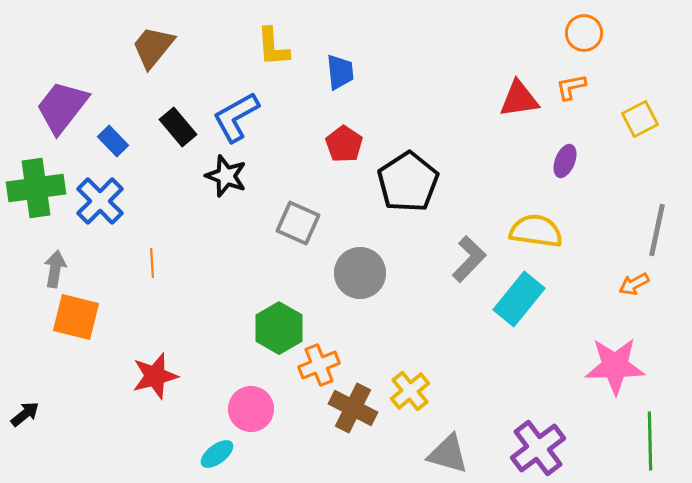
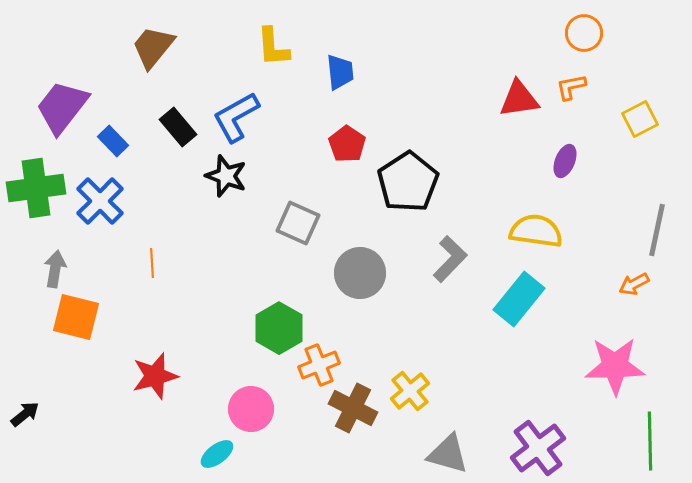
red pentagon: moved 3 px right
gray L-shape: moved 19 px left
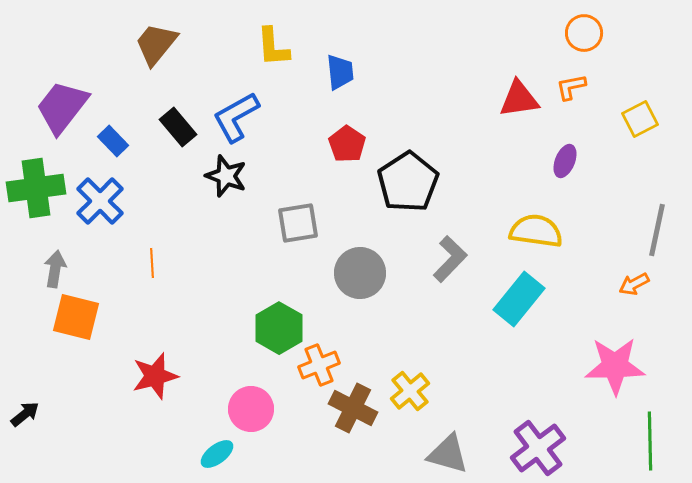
brown trapezoid: moved 3 px right, 3 px up
gray square: rotated 33 degrees counterclockwise
